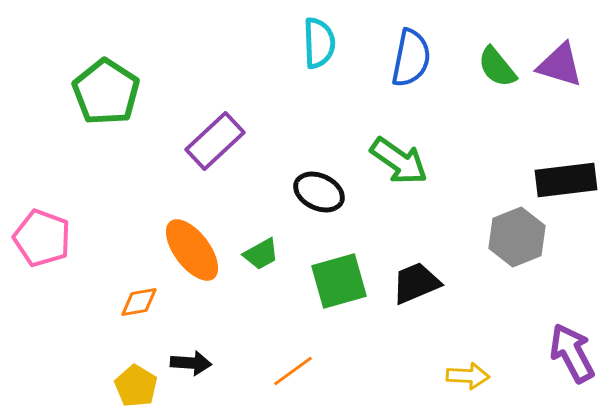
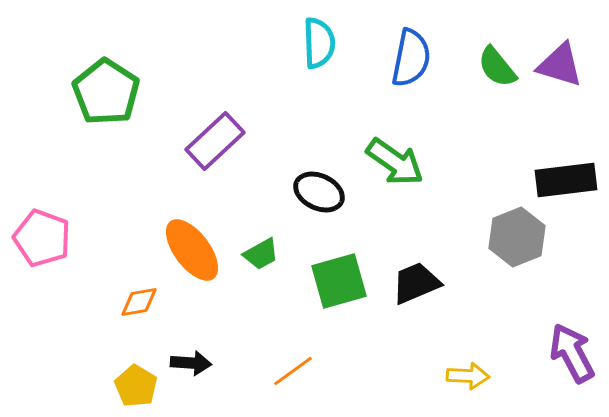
green arrow: moved 4 px left, 1 px down
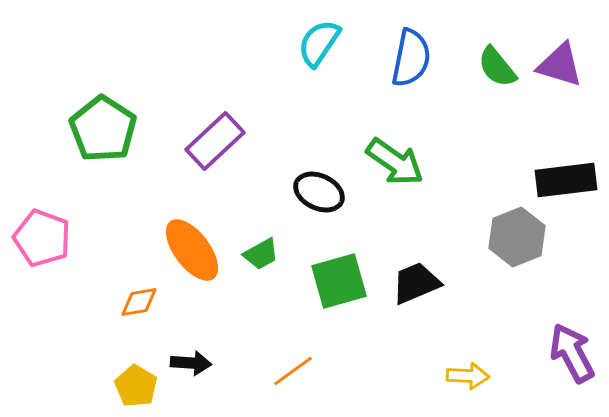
cyan semicircle: rotated 144 degrees counterclockwise
green pentagon: moved 3 px left, 37 px down
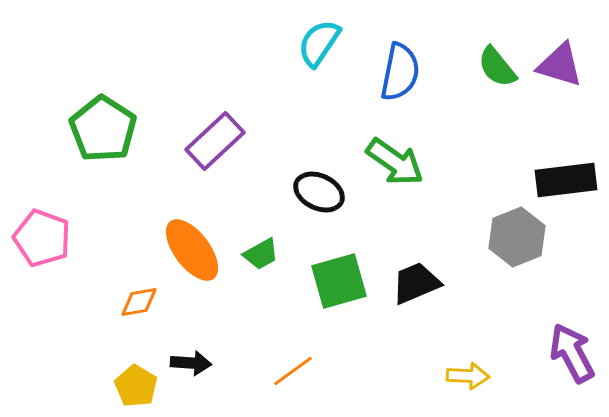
blue semicircle: moved 11 px left, 14 px down
